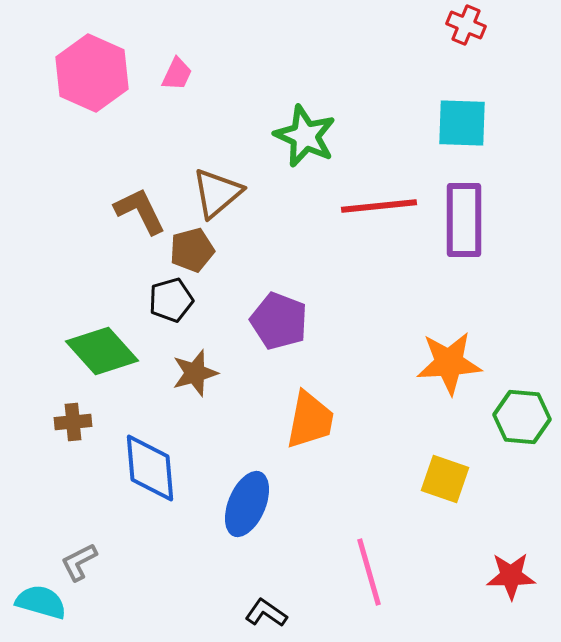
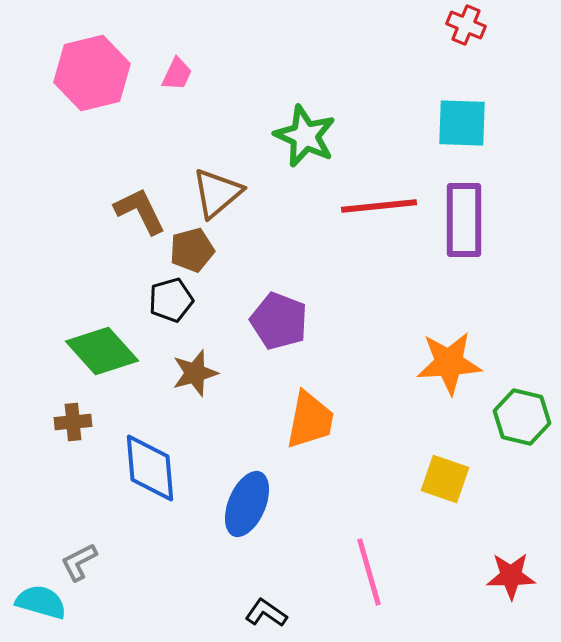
pink hexagon: rotated 22 degrees clockwise
green hexagon: rotated 8 degrees clockwise
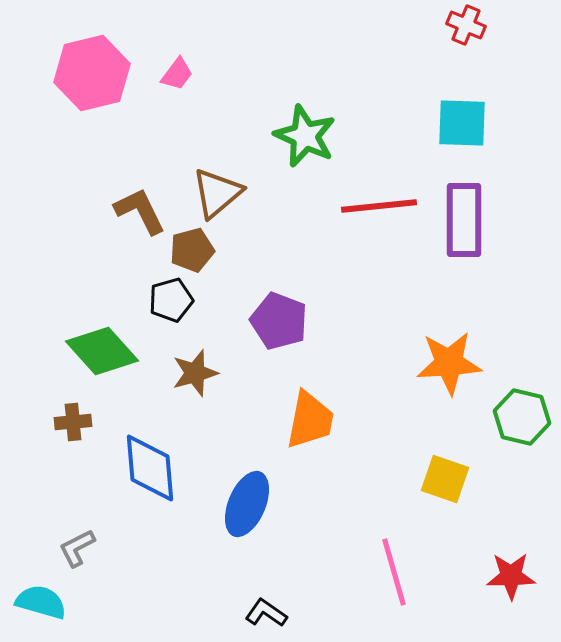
pink trapezoid: rotated 12 degrees clockwise
gray L-shape: moved 2 px left, 14 px up
pink line: moved 25 px right
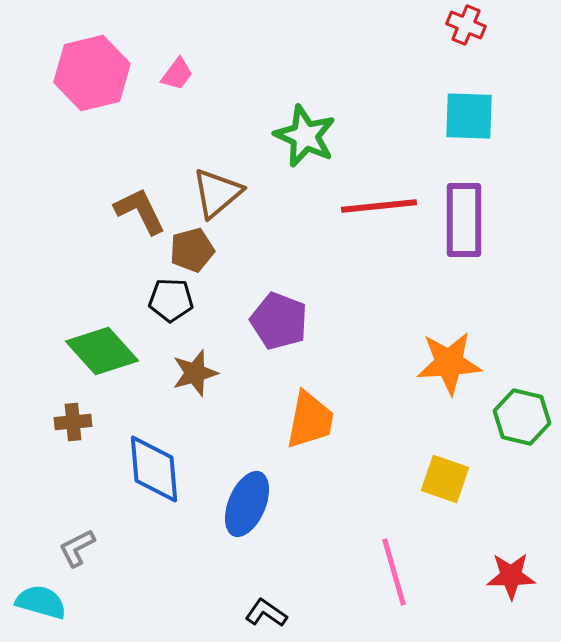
cyan square: moved 7 px right, 7 px up
black pentagon: rotated 18 degrees clockwise
blue diamond: moved 4 px right, 1 px down
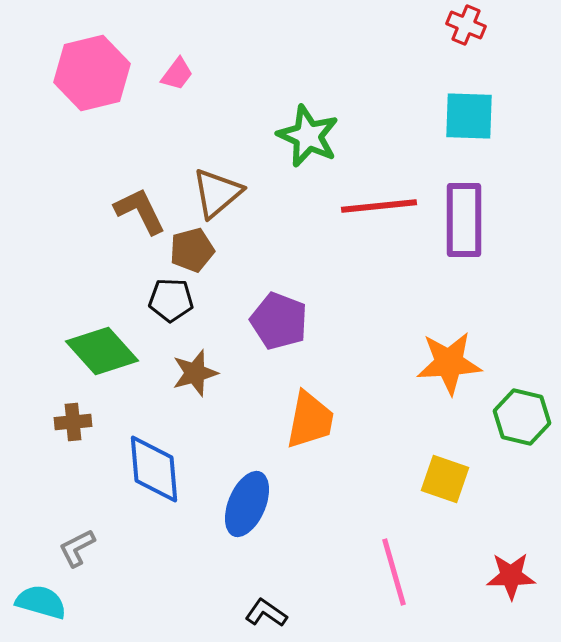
green star: moved 3 px right
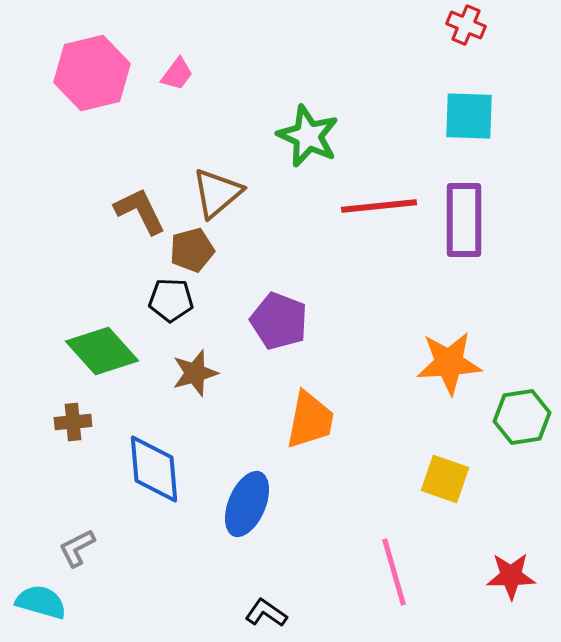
green hexagon: rotated 22 degrees counterclockwise
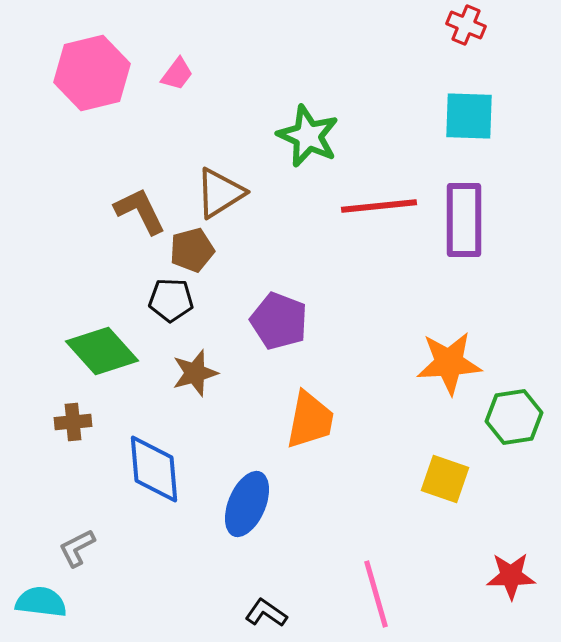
brown triangle: moved 3 px right; rotated 8 degrees clockwise
green hexagon: moved 8 px left
pink line: moved 18 px left, 22 px down
cyan semicircle: rotated 9 degrees counterclockwise
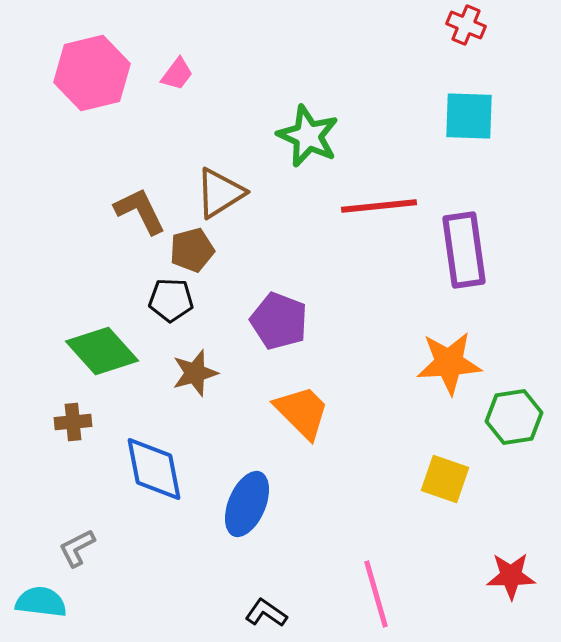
purple rectangle: moved 30 px down; rotated 8 degrees counterclockwise
orange trapezoid: moved 8 px left, 8 px up; rotated 56 degrees counterclockwise
blue diamond: rotated 6 degrees counterclockwise
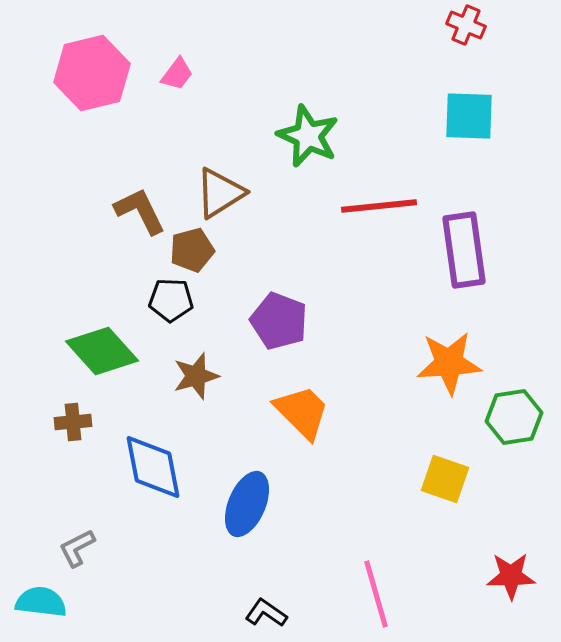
brown star: moved 1 px right, 3 px down
blue diamond: moved 1 px left, 2 px up
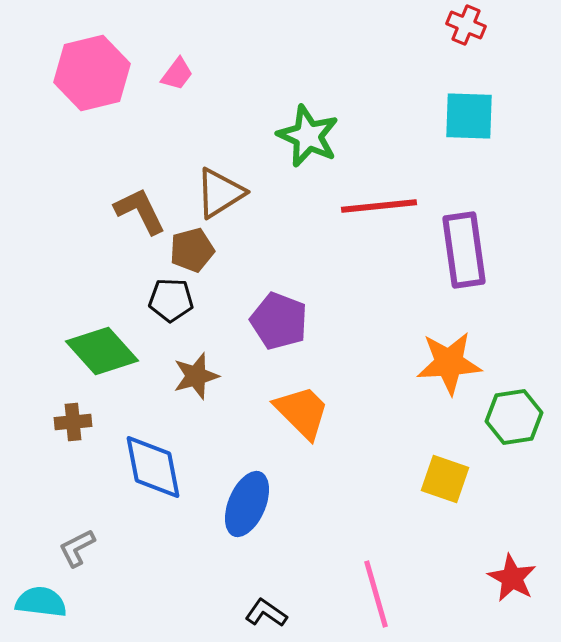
red star: moved 1 px right, 2 px down; rotated 30 degrees clockwise
